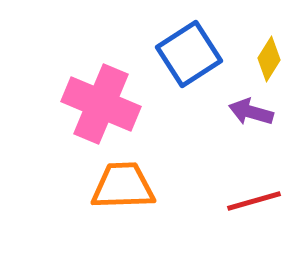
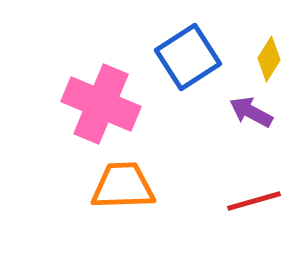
blue square: moved 1 px left, 3 px down
purple arrow: rotated 12 degrees clockwise
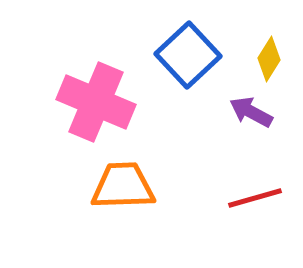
blue square: moved 2 px up; rotated 10 degrees counterclockwise
pink cross: moved 5 px left, 2 px up
red line: moved 1 px right, 3 px up
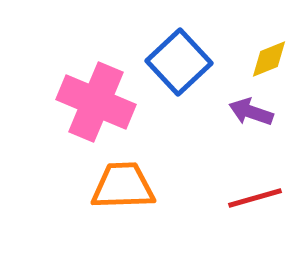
blue square: moved 9 px left, 7 px down
yellow diamond: rotated 36 degrees clockwise
purple arrow: rotated 9 degrees counterclockwise
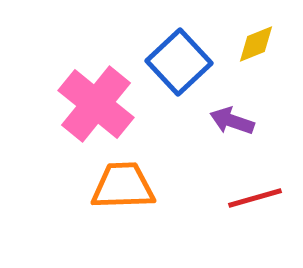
yellow diamond: moved 13 px left, 15 px up
pink cross: moved 2 px down; rotated 16 degrees clockwise
purple arrow: moved 19 px left, 9 px down
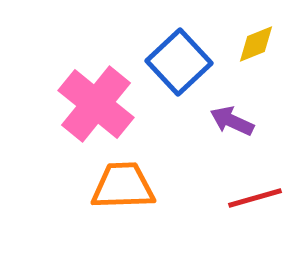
purple arrow: rotated 6 degrees clockwise
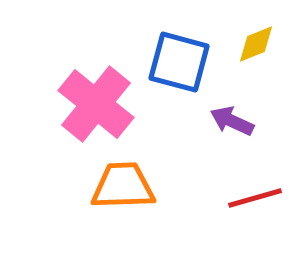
blue square: rotated 32 degrees counterclockwise
